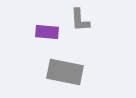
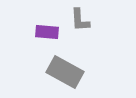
gray rectangle: rotated 18 degrees clockwise
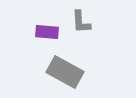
gray L-shape: moved 1 px right, 2 px down
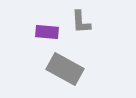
gray rectangle: moved 3 px up
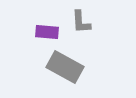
gray rectangle: moved 2 px up
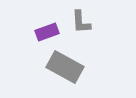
purple rectangle: rotated 25 degrees counterclockwise
